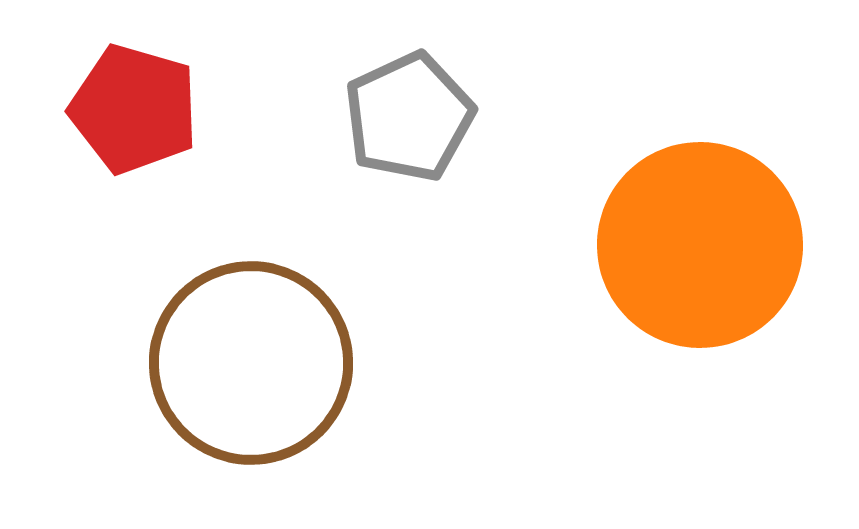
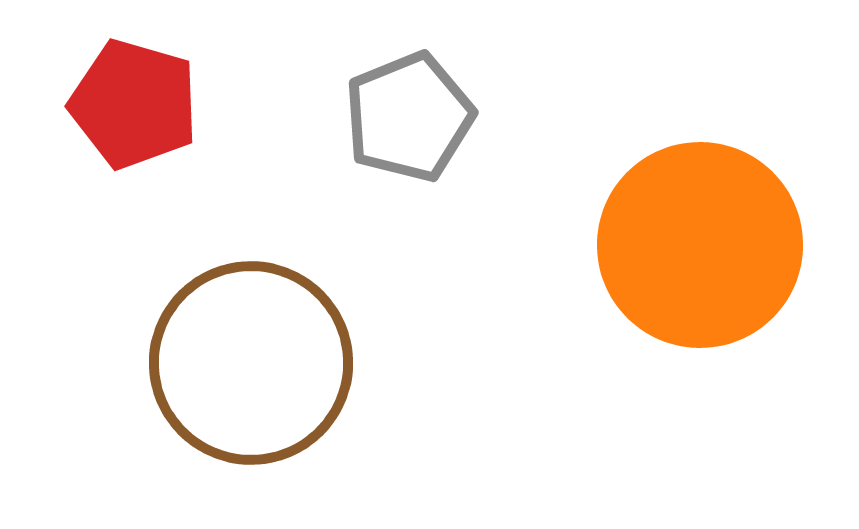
red pentagon: moved 5 px up
gray pentagon: rotated 3 degrees clockwise
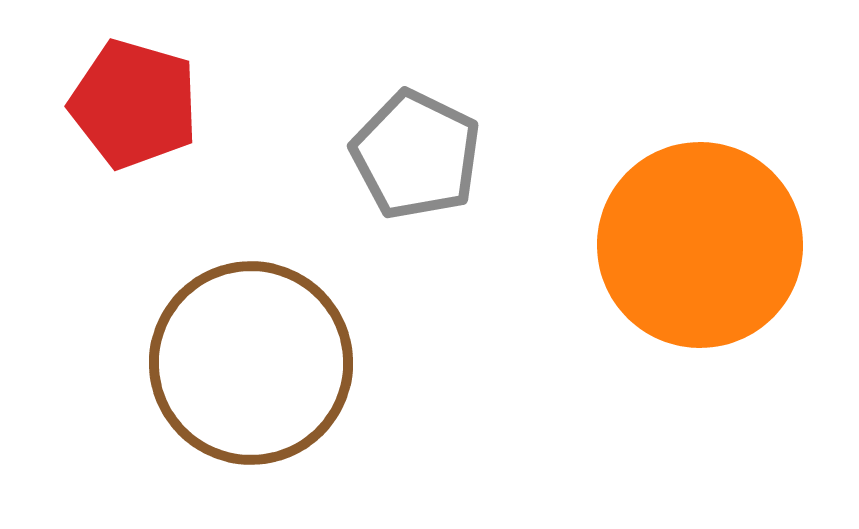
gray pentagon: moved 7 px right, 38 px down; rotated 24 degrees counterclockwise
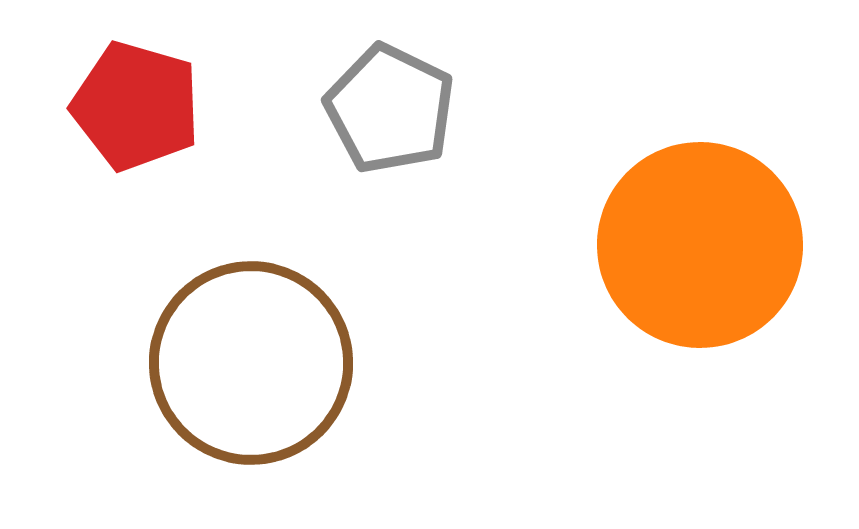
red pentagon: moved 2 px right, 2 px down
gray pentagon: moved 26 px left, 46 px up
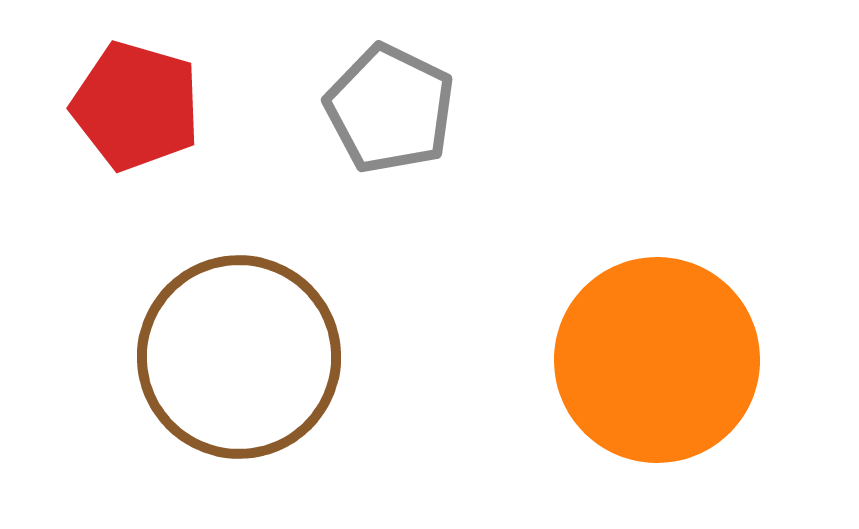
orange circle: moved 43 px left, 115 px down
brown circle: moved 12 px left, 6 px up
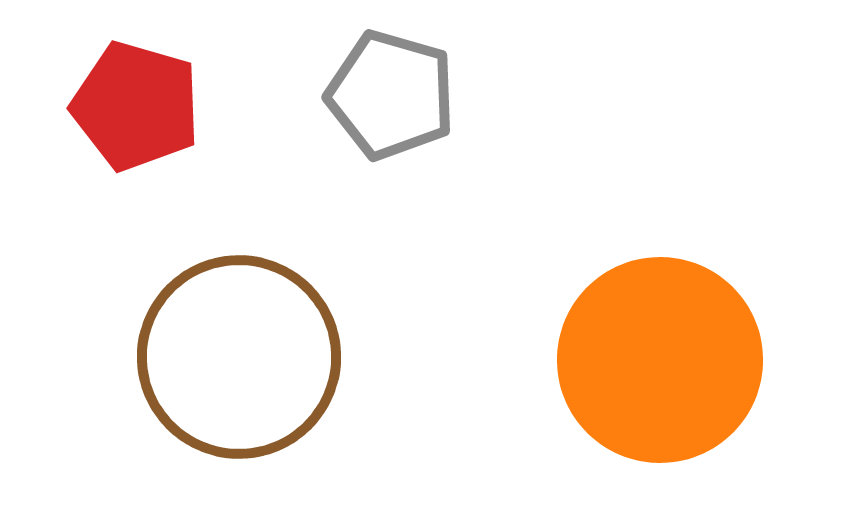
gray pentagon: moved 1 px right, 14 px up; rotated 10 degrees counterclockwise
orange circle: moved 3 px right
